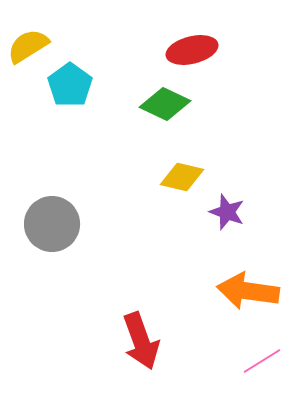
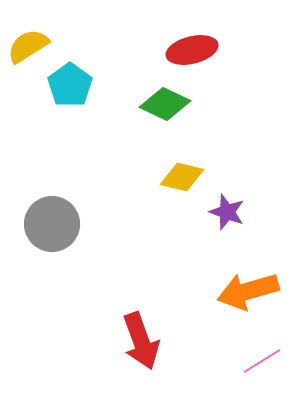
orange arrow: rotated 24 degrees counterclockwise
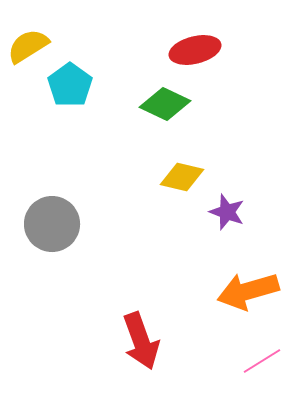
red ellipse: moved 3 px right
